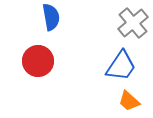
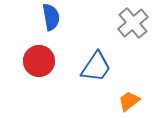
red circle: moved 1 px right
blue trapezoid: moved 25 px left, 1 px down
orange trapezoid: rotated 100 degrees clockwise
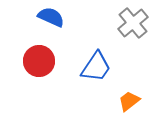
blue semicircle: rotated 56 degrees counterclockwise
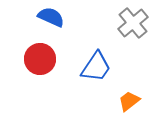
red circle: moved 1 px right, 2 px up
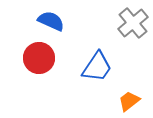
blue semicircle: moved 4 px down
red circle: moved 1 px left, 1 px up
blue trapezoid: moved 1 px right
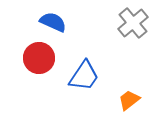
blue semicircle: moved 2 px right, 1 px down
blue trapezoid: moved 13 px left, 9 px down
orange trapezoid: moved 1 px up
